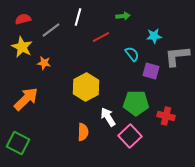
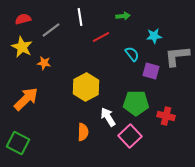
white line: moved 2 px right; rotated 24 degrees counterclockwise
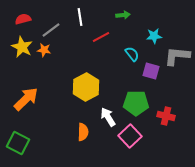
green arrow: moved 1 px up
gray L-shape: rotated 12 degrees clockwise
orange star: moved 13 px up
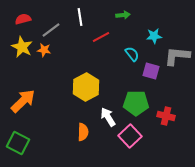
orange arrow: moved 3 px left, 2 px down
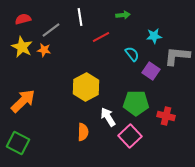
purple square: rotated 18 degrees clockwise
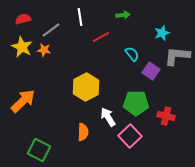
cyan star: moved 8 px right, 3 px up; rotated 14 degrees counterclockwise
green square: moved 21 px right, 7 px down
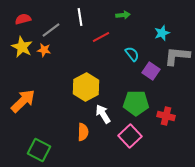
white arrow: moved 5 px left, 3 px up
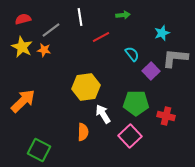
gray L-shape: moved 2 px left, 2 px down
purple square: rotated 12 degrees clockwise
yellow hexagon: rotated 20 degrees clockwise
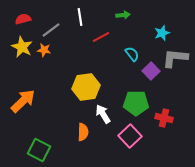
red cross: moved 2 px left, 2 px down
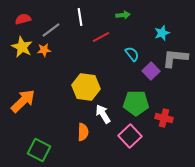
orange star: rotated 16 degrees counterclockwise
yellow hexagon: rotated 16 degrees clockwise
